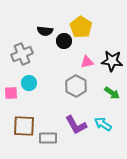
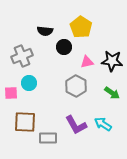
black circle: moved 6 px down
gray cross: moved 2 px down
brown square: moved 1 px right, 4 px up
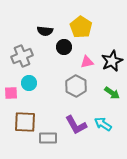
black star: rotated 30 degrees counterclockwise
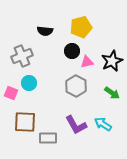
yellow pentagon: rotated 25 degrees clockwise
black circle: moved 8 px right, 4 px down
pink square: rotated 24 degrees clockwise
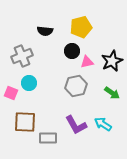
gray hexagon: rotated 20 degrees clockwise
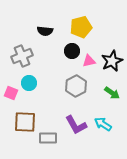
pink triangle: moved 2 px right, 1 px up
gray hexagon: rotated 15 degrees counterclockwise
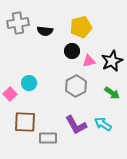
gray cross: moved 4 px left, 33 px up; rotated 15 degrees clockwise
pink square: moved 1 px left, 1 px down; rotated 24 degrees clockwise
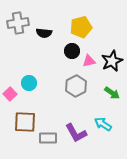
black semicircle: moved 1 px left, 2 px down
purple L-shape: moved 8 px down
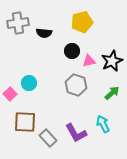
yellow pentagon: moved 1 px right, 5 px up
gray hexagon: moved 1 px up; rotated 15 degrees counterclockwise
green arrow: rotated 77 degrees counterclockwise
cyan arrow: rotated 30 degrees clockwise
gray rectangle: rotated 48 degrees clockwise
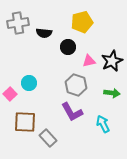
black circle: moved 4 px left, 4 px up
green arrow: rotated 49 degrees clockwise
purple L-shape: moved 4 px left, 21 px up
